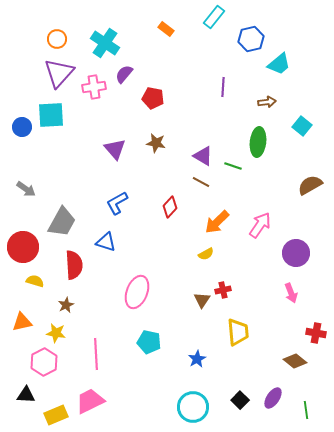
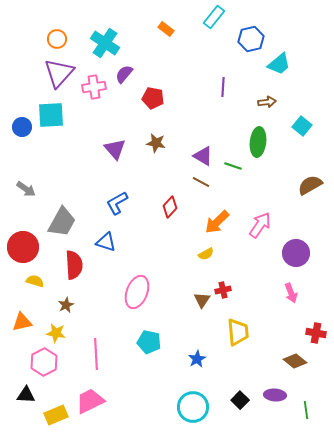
purple ellipse at (273, 398): moved 2 px right, 3 px up; rotated 60 degrees clockwise
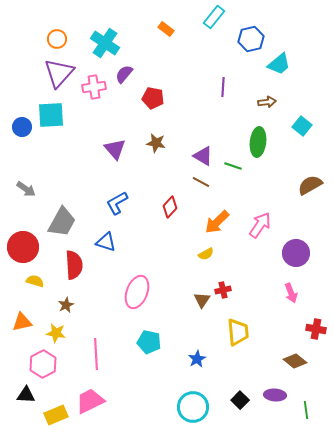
red cross at (316, 333): moved 4 px up
pink hexagon at (44, 362): moved 1 px left, 2 px down
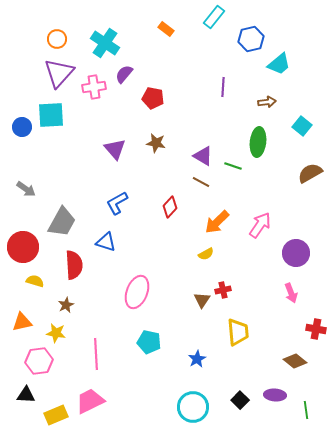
brown semicircle at (310, 185): moved 12 px up
pink hexagon at (43, 364): moved 4 px left, 3 px up; rotated 20 degrees clockwise
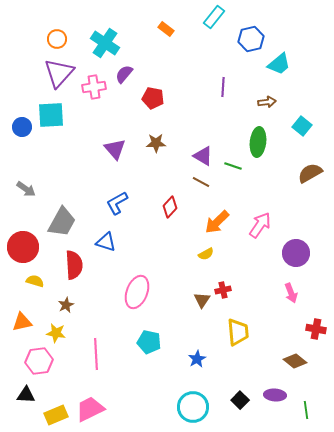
brown star at (156, 143): rotated 12 degrees counterclockwise
pink trapezoid at (90, 401): moved 8 px down
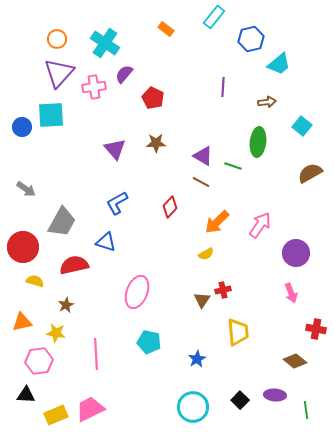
red pentagon at (153, 98): rotated 15 degrees clockwise
red semicircle at (74, 265): rotated 100 degrees counterclockwise
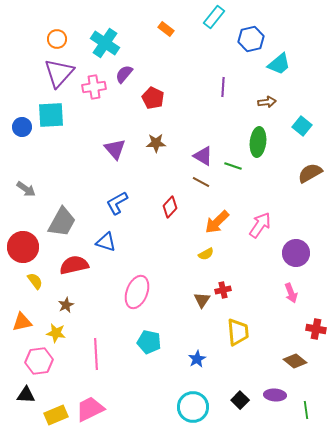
yellow semicircle at (35, 281): rotated 36 degrees clockwise
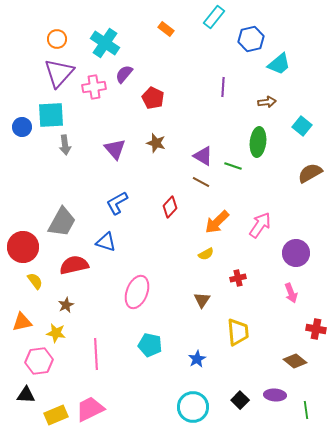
brown star at (156, 143): rotated 18 degrees clockwise
gray arrow at (26, 189): moved 39 px right, 44 px up; rotated 48 degrees clockwise
red cross at (223, 290): moved 15 px right, 12 px up
cyan pentagon at (149, 342): moved 1 px right, 3 px down
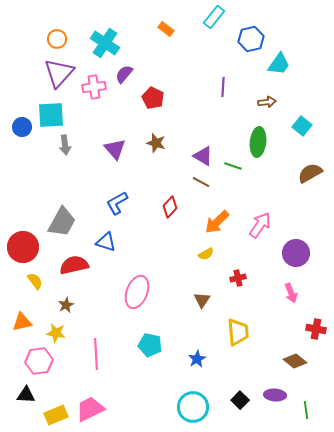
cyan trapezoid at (279, 64): rotated 15 degrees counterclockwise
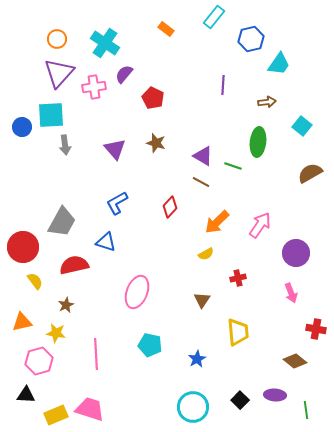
purple line at (223, 87): moved 2 px up
pink hexagon at (39, 361): rotated 8 degrees counterclockwise
pink trapezoid at (90, 409): rotated 44 degrees clockwise
